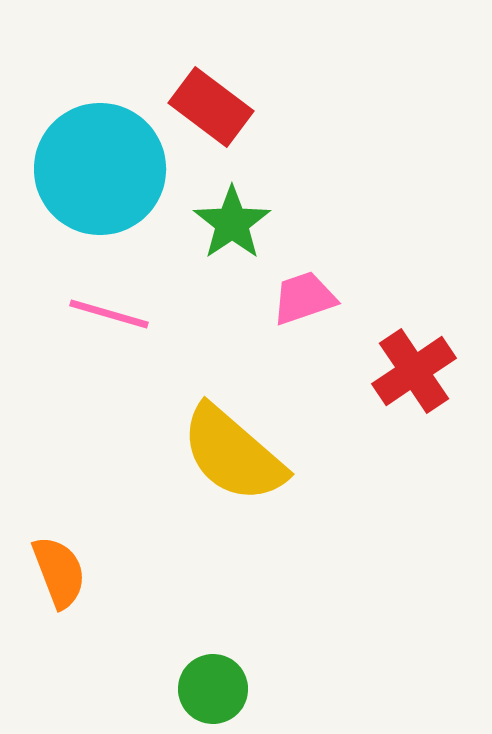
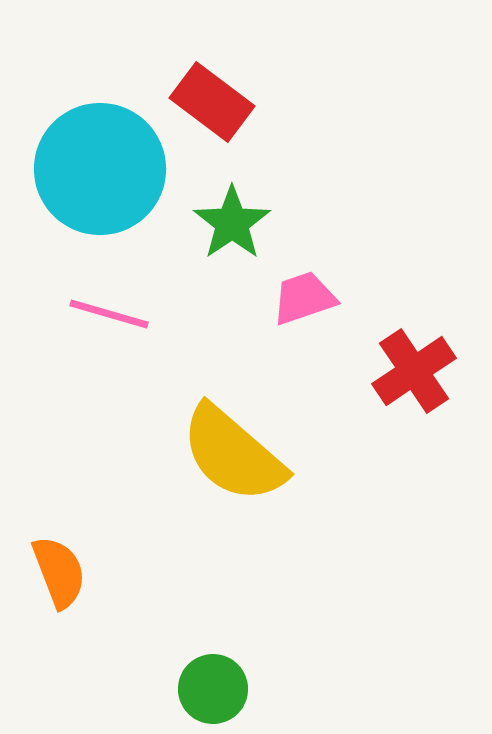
red rectangle: moved 1 px right, 5 px up
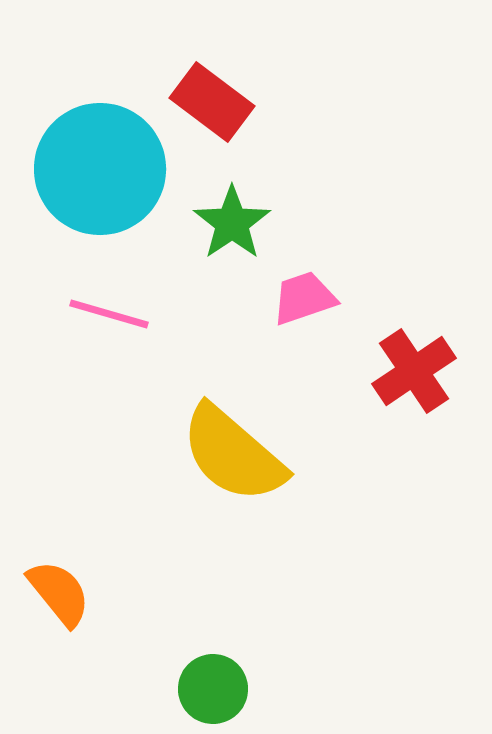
orange semicircle: moved 21 px down; rotated 18 degrees counterclockwise
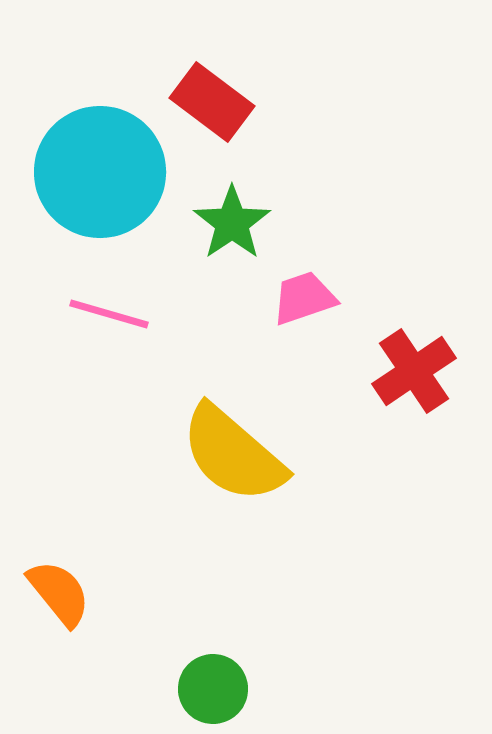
cyan circle: moved 3 px down
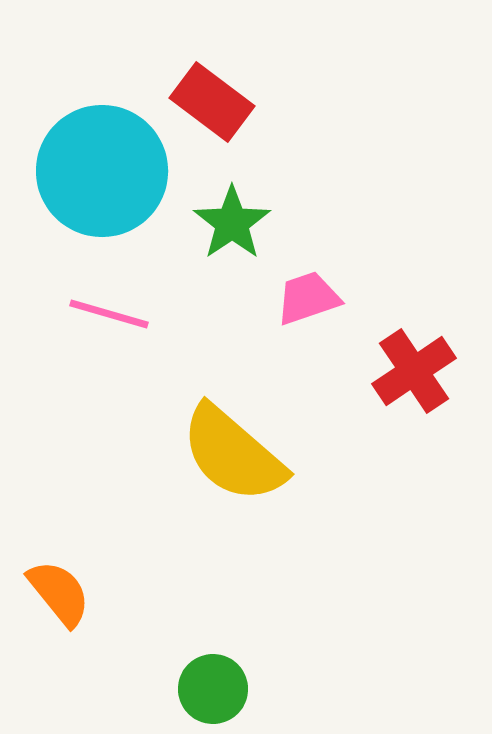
cyan circle: moved 2 px right, 1 px up
pink trapezoid: moved 4 px right
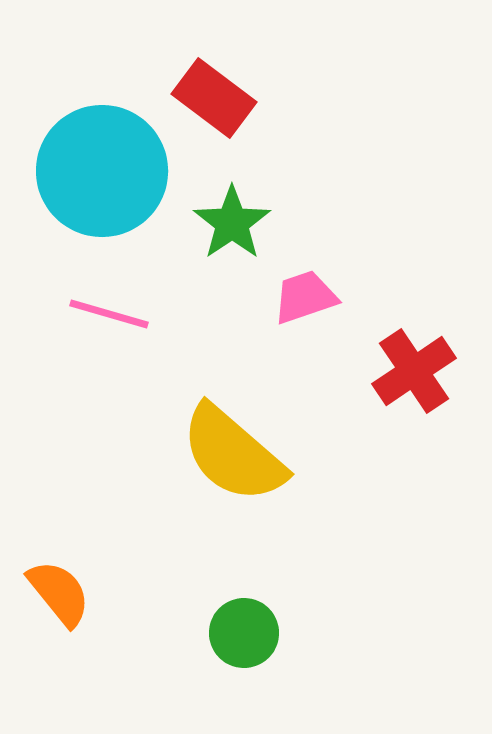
red rectangle: moved 2 px right, 4 px up
pink trapezoid: moved 3 px left, 1 px up
green circle: moved 31 px right, 56 px up
